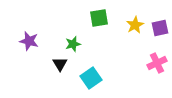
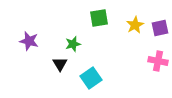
pink cross: moved 1 px right, 2 px up; rotated 36 degrees clockwise
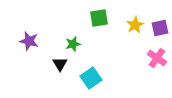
pink cross: moved 1 px left, 3 px up; rotated 24 degrees clockwise
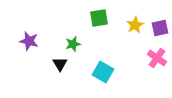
cyan square: moved 12 px right, 6 px up; rotated 25 degrees counterclockwise
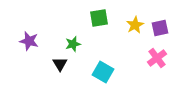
pink cross: rotated 18 degrees clockwise
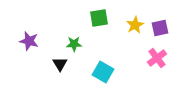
green star: moved 1 px right; rotated 14 degrees clockwise
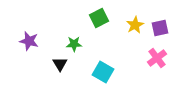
green square: rotated 18 degrees counterclockwise
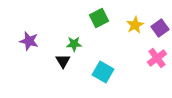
purple square: rotated 24 degrees counterclockwise
black triangle: moved 3 px right, 3 px up
